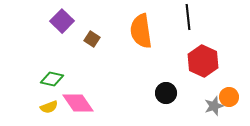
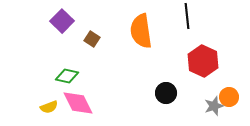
black line: moved 1 px left, 1 px up
green diamond: moved 15 px right, 3 px up
pink diamond: rotated 8 degrees clockwise
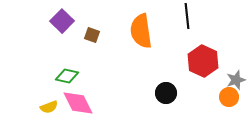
brown square: moved 4 px up; rotated 14 degrees counterclockwise
gray star: moved 22 px right, 26 px up
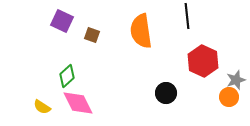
purple square: rotated 20 degrees counterclockwise
green diamond: rotated 55 degrees counterclockwise
yellow semicircle: moved 7 px left; rotated 54 degrees clockwise
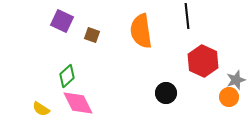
yellow semicircle: moved 1 px left, 2 px down
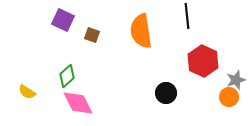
purple square: moved 1 px right, 1 px up
yellow semicircle: moved 14 px left, 17 px up
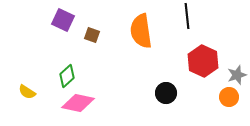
gray star: moved 1 px right, 5 px up
pink diamond: rotated 52 degrees counterclockwise
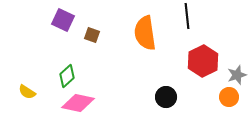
orange semicircle: moved 4 px right, 2 px down
red hexagon: rotated 8 degrees clockwise
black circle: moved 4 px down
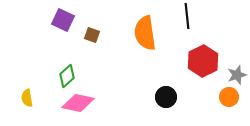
yellow semicircle: moved 6 px down; rotated 48 degrees clockwise
